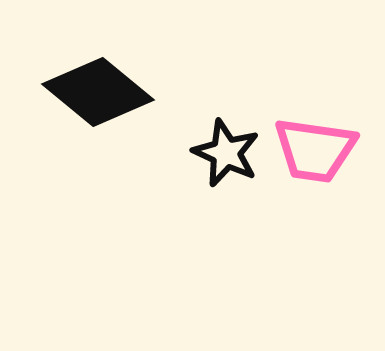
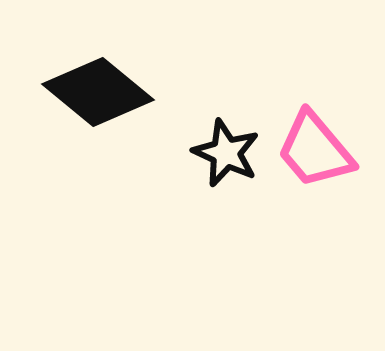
pink trapezoid: rotated 42 degrees clockwise
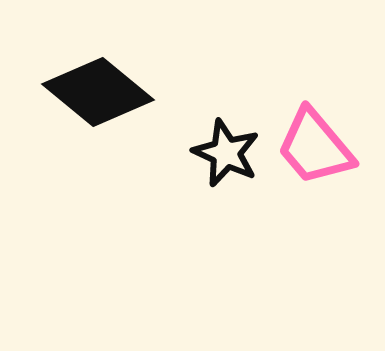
pink trapezoid: moved 3 px up
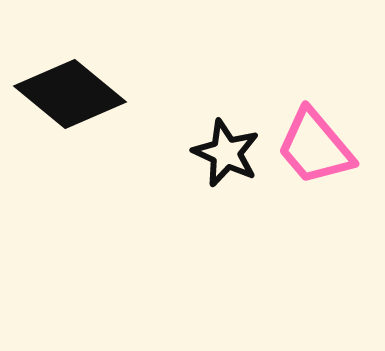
black diamond: moved 28 px left, 2 px down
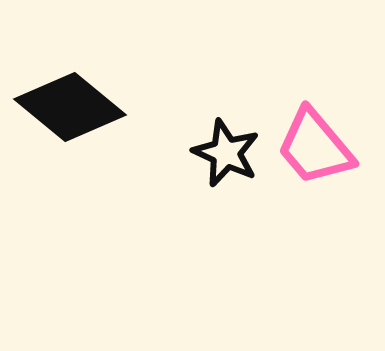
black diamond: moved 13 px down
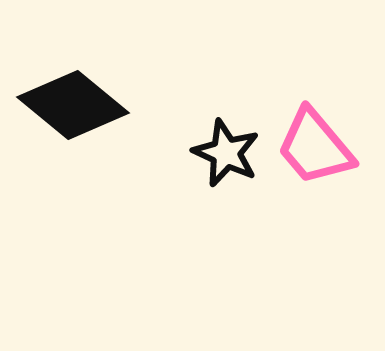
black diamond: moved 3 px right, 2 px up
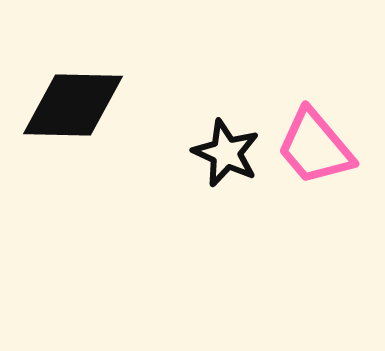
black diamond: rotated 38 degrees counterclockwise
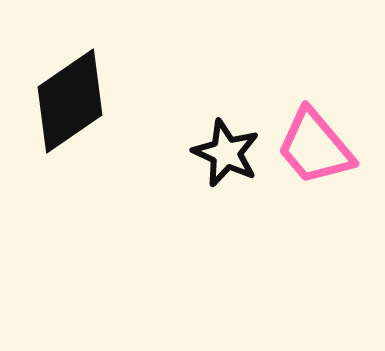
black diamond: moved 3 px left, 4 px up; rotated 36 degrees counterclockwise
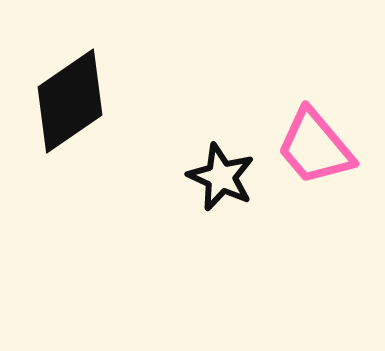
black star: moved 5 px left, 24 px down
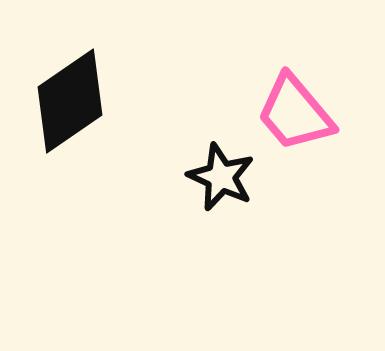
pink trapezoid: moved 20 px left, 34 px up
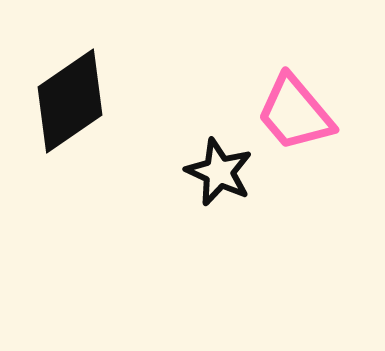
black star: moved 2 px left, 5 px up
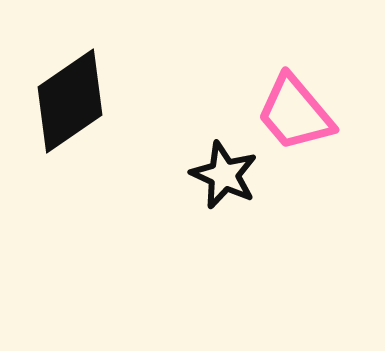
black star: moved 5 px right, 3 px down
